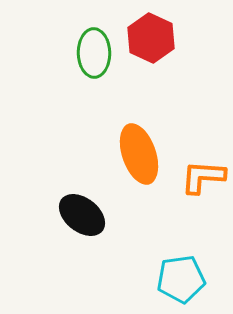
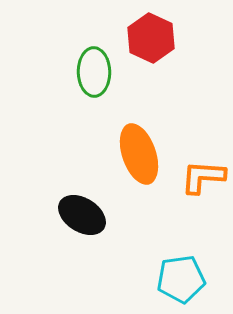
green ellipse: moved 19 px down
black ellipse: rotated 6 degrees counterclockwise
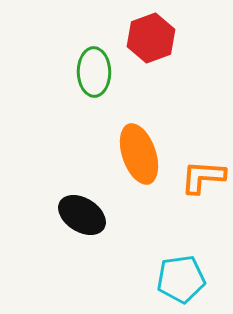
red hexagon: rotated 15 degrees clockwise
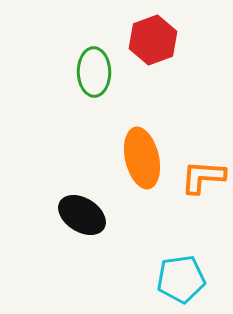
red hexagon: moved 2 px right, 2 px down
orange ellipse: moved 3 px right, 4 px down; rotated 6 degrees clockwise
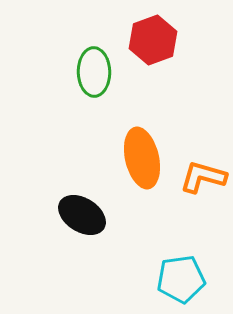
orange L-shape: rotated 12 degrees clockwise
